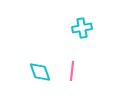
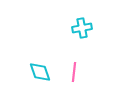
pink line: moved 2 px right, 1 px down
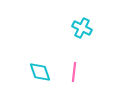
cyan cross: rotated 36 degrees clockwise
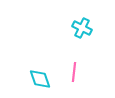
cyan diamond: moved 7 px down
